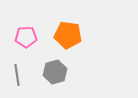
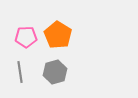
orange pentagon: moved 10 px left; rotated 24 degrees clockwise
gray line: moved 3 px right, 3 px up
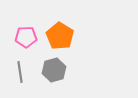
orange pentagon: moved 2 px right, 1 px down
gray hexagon: moved 1 px left, 2 px up
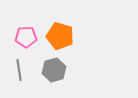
orange pentagon: rotated 16 degrees counterclockwise
gray line: moved 1 px left, 2 px up
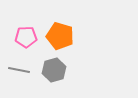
gray line: rotated 70 degrees counterclockwise
